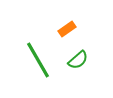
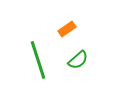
green line: rotated 12 degrees clockwise
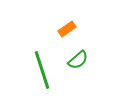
green line: moved 4 px right, 10 px down
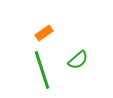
orange rectangle: moved 23 px left, 4 px down
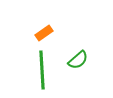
green line: rotated 15 degrees clockwise
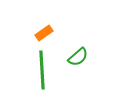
green semicircle: moved 3 px up
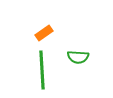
green semicircle: rotated 45 degrees clockwise
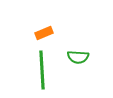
orange rectangle: rotated 12 degrees clockwise
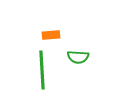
orange rectangle: moved 7 px right, 2 px down; rotated 18 degrees clockwise
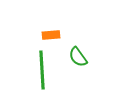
green semicircle: rotated 50 degrees clockwise
